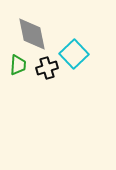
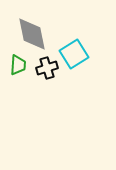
cyan square: rotated 12 degrees clockwise
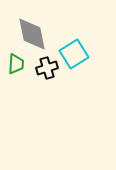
green trapezoid: moved 2 px left, 1 px up
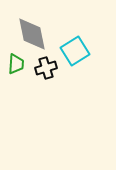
cyan square: moved 1 px right, 3 px up
black cross: moved 1 px left
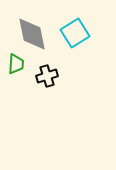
cyan square: moved 18 px up
black cross: moved 1 px right, 8 px down
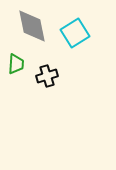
gray diamond: moved 8 px up
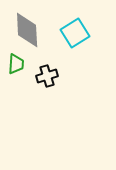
gray diamond: moved 5 px left, 4 px down; rotated 9 degrees clockwise
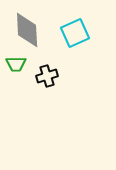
cyan square: rotated 8 degrees clockwise
green trapezoid: rotated 85 degrees clockwise
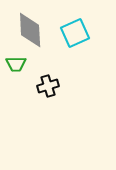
gray diamond: moved 3 px right
black cross: moved 1 px right, 10 px down
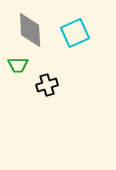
green trapezoid: moved 2 px right, 1 px down
black cross: moved 1 px left, 1 px up
